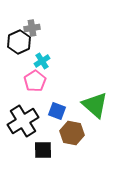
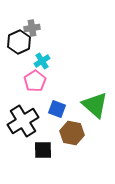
blue square: moved 2 px up
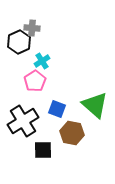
gray cross: rotated 14 degrees clockwise
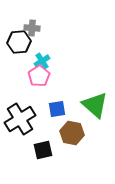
black hexagon: rotated 20 degrees clockwise
pink pentagon: moved 4 px right, 5 px up
blue square: rotated 30 degrees counterclockwise
black cross: moved 3 px left, 2 px up
black square: rotated 12 degrees counterclockwise
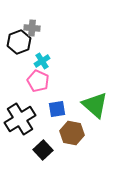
black hexagon: rotated 15 degrees counterclockwise
pink pentagon: moved 1 px left, 5 px down; rotated 15 degrees counterclockwise
black square: rotated 30 degrees counterclockwise
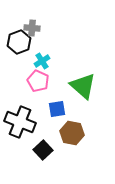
green triangle: moved 12 px left, 19 px up
black cross: moved 3 px down; rotated 36 degrees counterclockwise
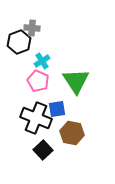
green triangle: moved 7 px left, 5 px up; rotated 16 degrees clockwise
black cross: moved 16 px right, 4 px up
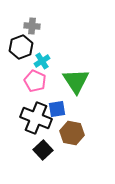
gray cross: moved 2 px up
black hexagon: moved 2 px right, 5 px down
pink pentagon: moved 3 px left
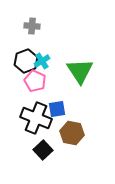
black hexagon: moved 5 px right, 14 px down
green triangle: moved 4 px right, 10 px up
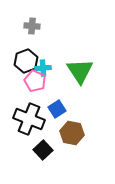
cyan cross: moved 1 px right, 7 px down; rotated 28 degrees clockwise
blue square: rotated 24 degrees counterclockwise
black cross: moved 7 px left, 1 px down
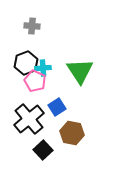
black hexagon: moved 2 px down
blue square: moved 2 px up
black cross: rotated 28 degrees clockwise
